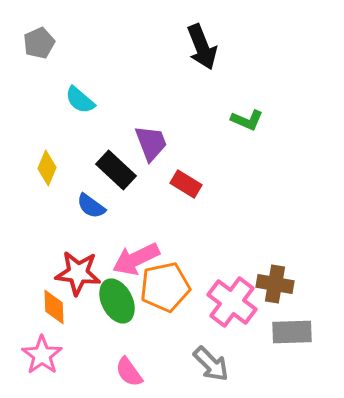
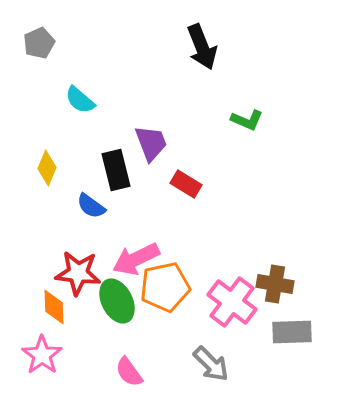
black rectangle: rotated 33 degrees clockwise
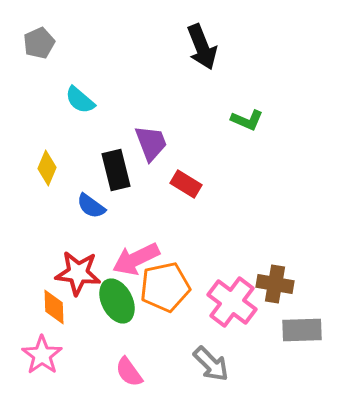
gray rectangle: moved 10 px right, 2 px up
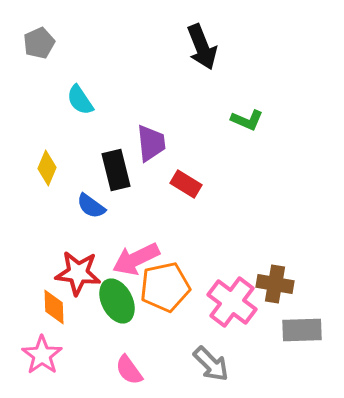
cyan semicircle: rotated 16 degrees clockwise
purple trapezoid: rotated 15 degrees clockwise
pink semicircle: moved 2 px up
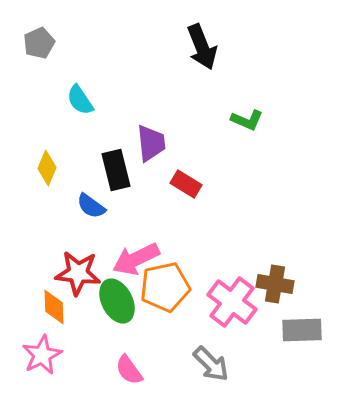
pink star: rotated 9 degrees clockwise
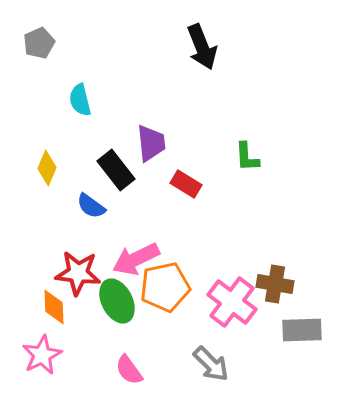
cyan semicircle: rotated 20 degrees clockwise
green L-shape: moved 37 px down; rotated 64 degrees clockwise
black rectangle: rotated 24 degrees counterclockwise
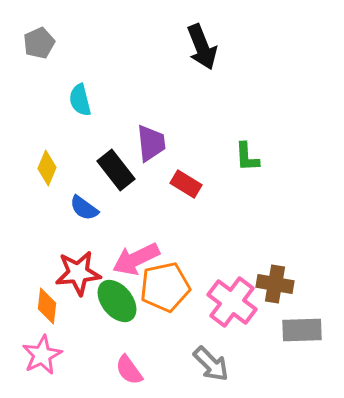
blue semicircle: moved 7 px left, 2 px down
red star: rotated 12 degrees counterclockwise
green ellipse: rotated 12 degrees counterclockwise
orange diamond: moved 7 px left, 1 px up; rotated 9 degrees clockwise
